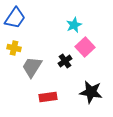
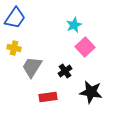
black cross: moved 10 px down
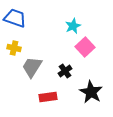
blue trapezoid: rotated 105 degrees counterclockwise
cyan star: moved 1 px left, 1 px down
black star: rotated 20 degrees clockwise
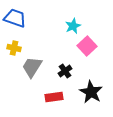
pink square: moved 2 px right, 1 px up
red rectangle: moved 6 px right
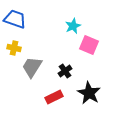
blue trapezoid: moved 1 px down
pink square: moved 2 px right, 1 px up; rotated 24 degrees counterclockwise
black star: moved 2 px left, 1 px down
red rectangle: rotated 18 degrees counterclockwise
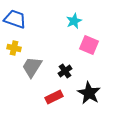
cyan star: moved 1 px right, 5 px up
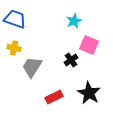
black cross: moved 6 px right, 11 px up
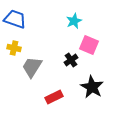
black star: moved 3 px right, 6 px up
